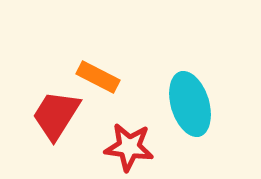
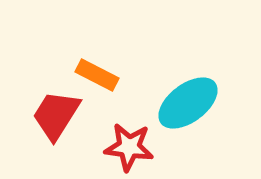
orange rectangle: moved 1 px left, 2 px up
cyan ellipse: moved 2 px left, 1 px up; rotated 70 degrees clockwise
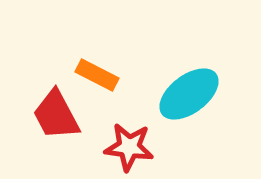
cyan ellipse: moved 1 px right, 9 px up
red trapezoid: rotated 60 degrees counterclockwise
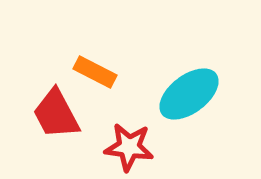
orange rectangle: moved 2 px left, 3 px up
red trapezoid: moved 1 px up
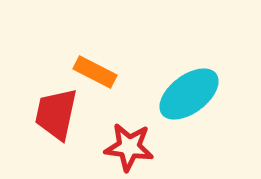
red trapezoid: rotated 40 degrees clockwise
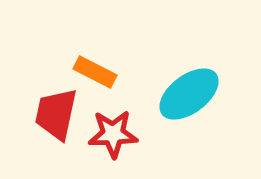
red star: moved 16 px left, 13 px up; rotated 9 degrees counterclockwise
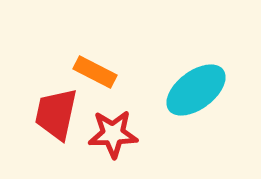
cyan ellipse: moved 7 px right, 4 px up
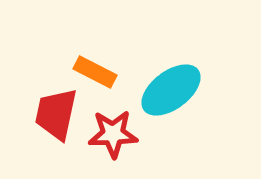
cyan ellipse: moved 25 px left
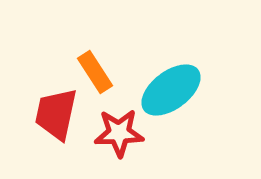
orange rectangle: rotated 30 degrees clockwise
red star: moved 6 px right, 1 px up
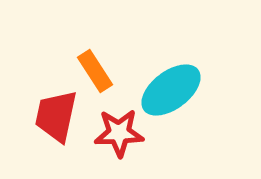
orange rectangle: moved 1 px up
red trapezoid: moved 2 px down
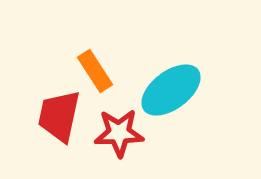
red trapezoid: moved 3 px right
